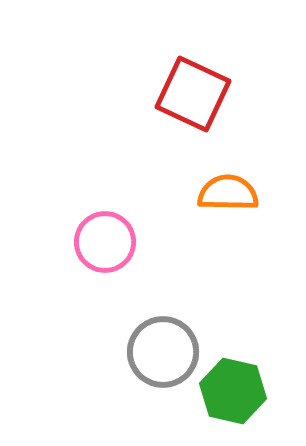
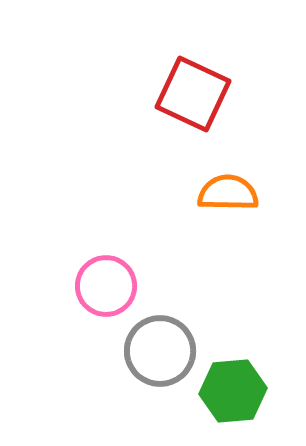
pink circle: moved 1 px right, 44 px down
gray circle: moved 3 px left, 1 px up
green hexagon: rotated 18 degrees counterclockwise
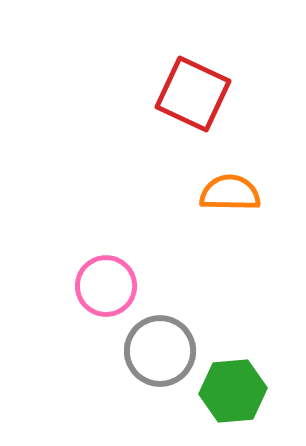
orange semicircle: moved 2 px right
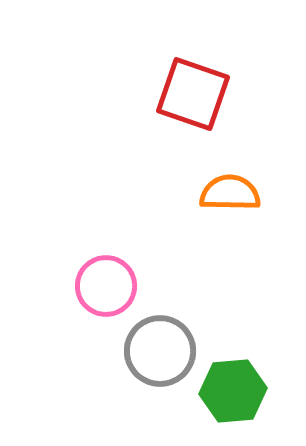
red square: rotated 6 degrees counterclockwise
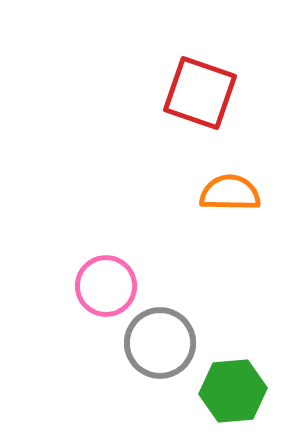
red square: moved 7 px right, 1 px up
gray circle: moved 8 px up
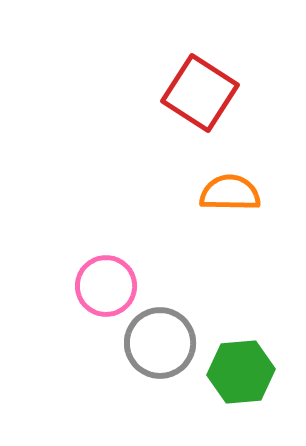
red square: rotated 14 degrees clockwise
green hexagon: moved 8 px right, 19 px up
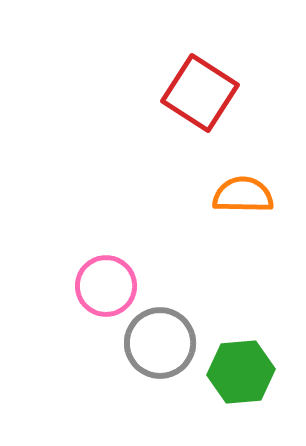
orange semicircle: moved 13 px right, 2 px down
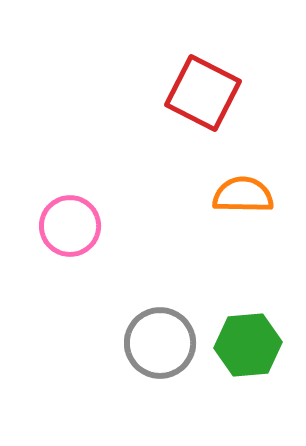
red square: moved 3 px right; rotated 6 degrees counterclockwise
pink circle: moved 36 px left, 60 px up
green hexagon: moved 7 px right, 27 px up
